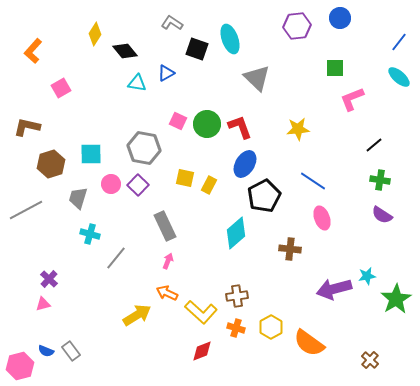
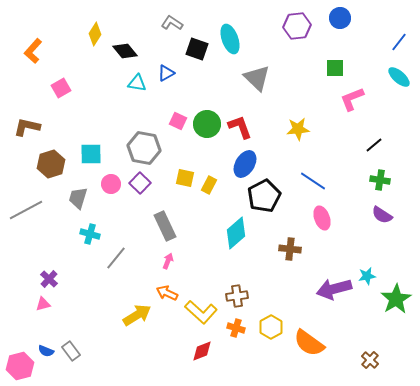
purple square at (138, 185): moved 2 px right, 2 px up
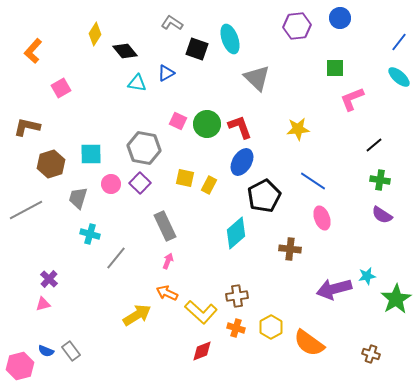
blue ellipse at (245, 164): moved 3 px left, 2 px up
brown cross at (370, 360): moved 1 px right, 6 px up; rotated 24 degrees counterclockwise
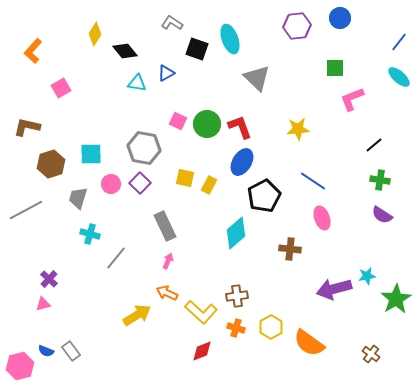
brown cross at (371, 354): rotated 18 degrees clockwise
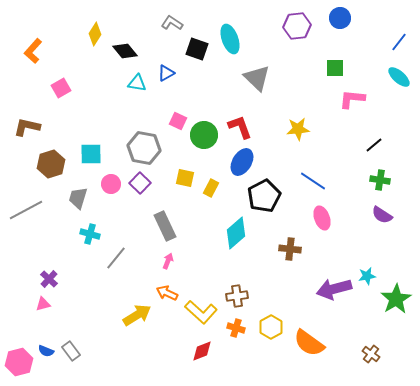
pink L-shape at (352, 99): rotated 28 degrees clockwise
green circle at (207, 124): moved 3 px left, 11 px down
yellow rectangle at (209, 185): moved 2 px right, 3 px down
pink hexagon at (20, 366): moved 1 px left, 4 px up
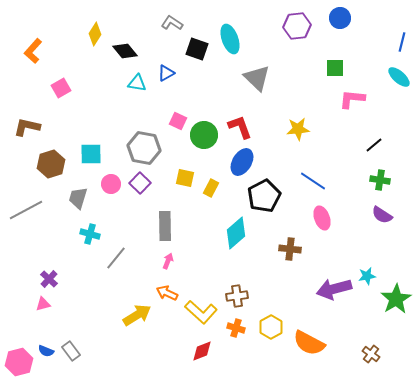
blue line at (399, 42): moved 3 px right; rotated 24 degrees counterclockwise
gray rectangle at (165, 226): rotated 24 degrees clockwise
orange semicircle at (309, 343): rotated 8 degrees counterclockwise
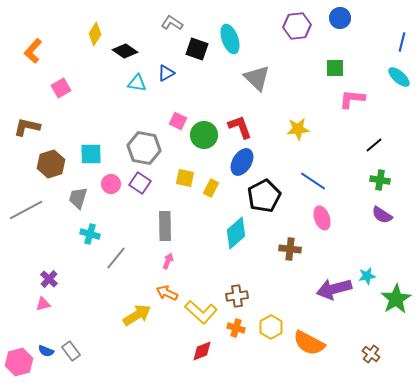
black diamond at (125, 51): rotated 15 degrees counterclockwise
purple square at (140, 183): rotated 10 degrees counterclockwise
